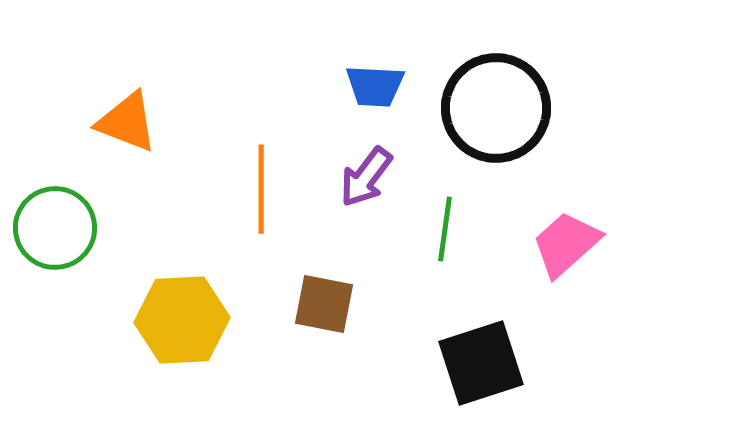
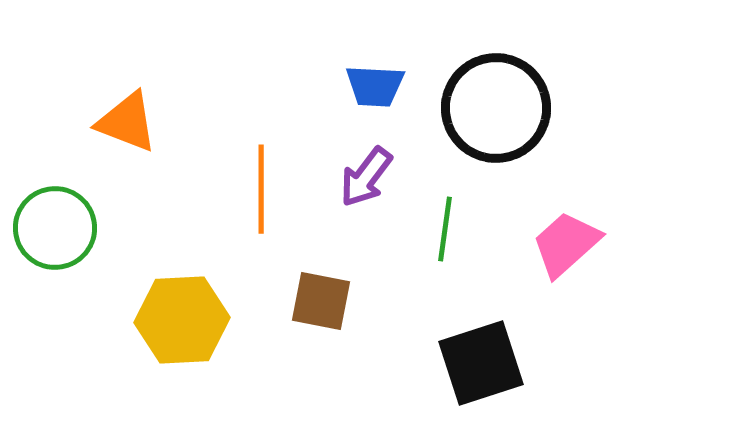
brown square: moved 3 px left, 3 px up
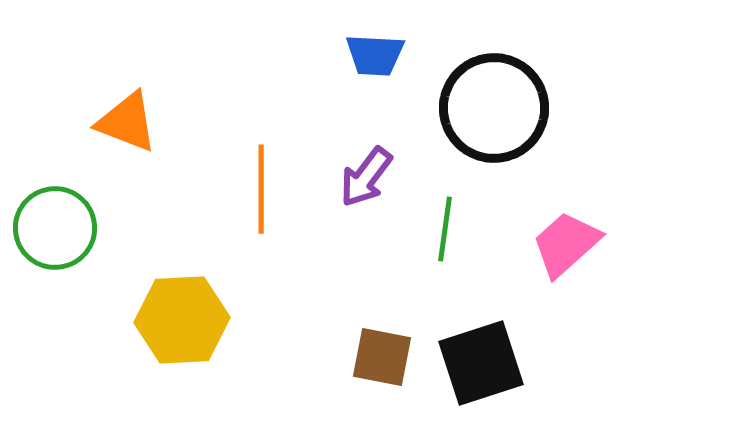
blue trapezoid: moved 31 px up
black circle: moved 2 px left
brown square: moved 61 px right, 56 px down
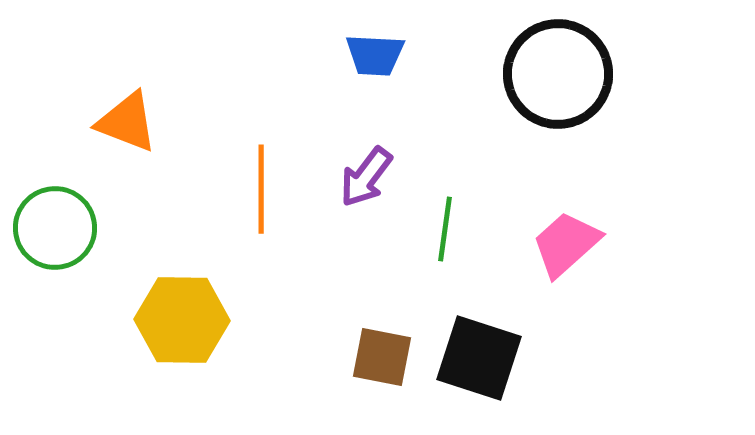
black circle: moved 64 px right, 34 px up
yellow hexagon: rotated 4 degrees clockwise
black square: moved 2 px left, 5 px up; rotated 36 degrees clockwise
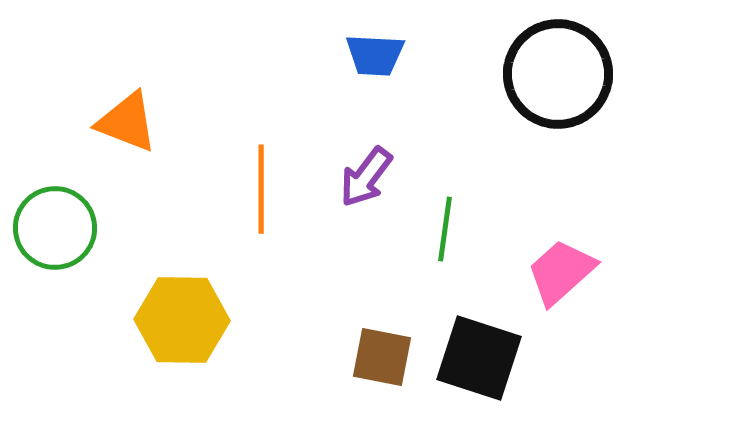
pink trapezoid: moved 5 px left, 28 px down
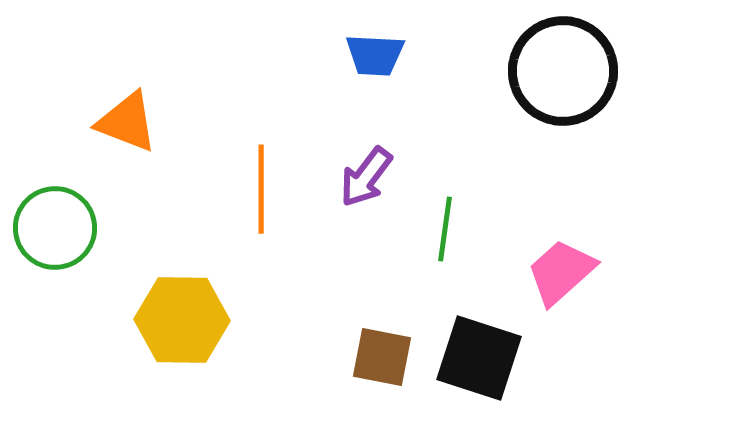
black circle: moved 5 px right, 3 px up
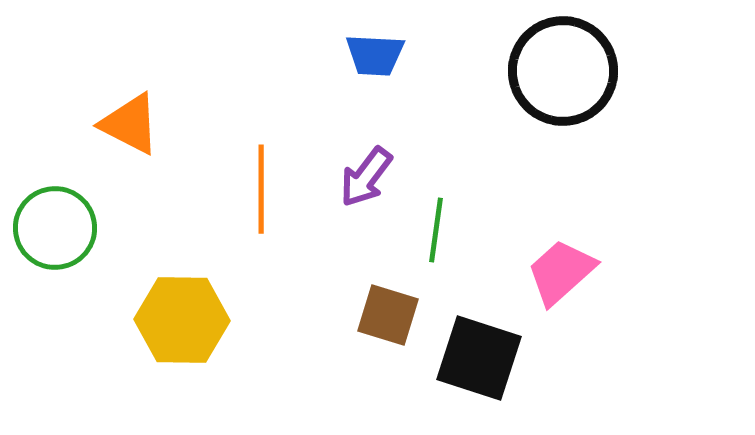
orange triangle: moved 3 px right, 2 px down; rotated 6 degrees clockwise
green line: moved 9 px left, 1 px down
brown square: moved 6 px right, 42 px up; rotated 6 degrees clockwise
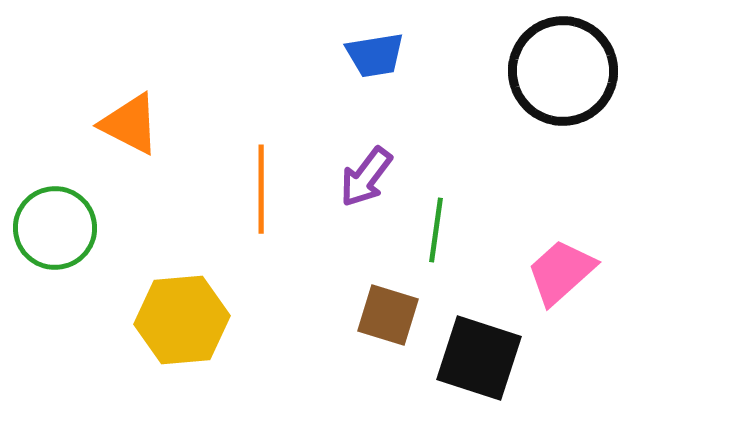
blue trapezoid: rotated 12 degrees counterclockwise
yellow hexagon: rotated 6 degrees counterclockwise
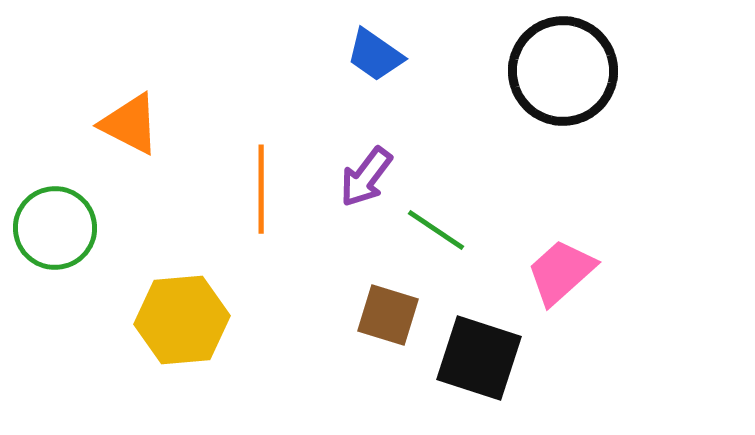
blue trapezoid: rotated 44 degrees clockwise
green line: rotated 64 degrees counterclockwise
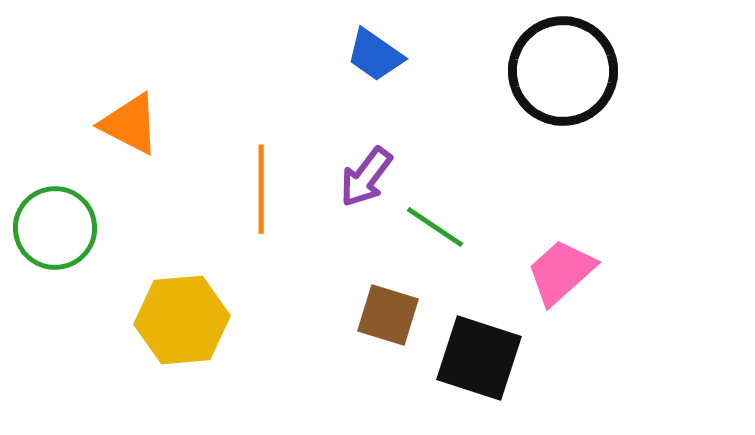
green line: moved 1 px left, 3 px up
